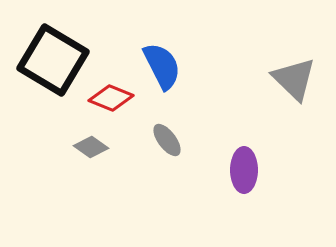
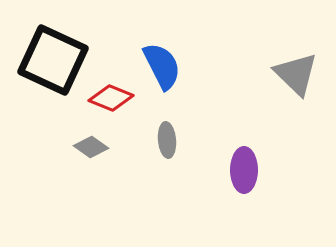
black square: rotated 6 degrees counterclockwise
gray triangle: moved 2 px right, 5 px up
gray ellipse: rotated 32 degrees clockwise
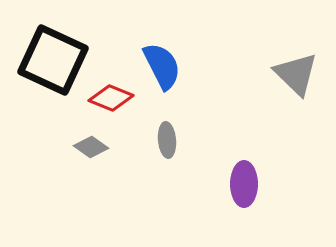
purple ellipse: moved 14 px down
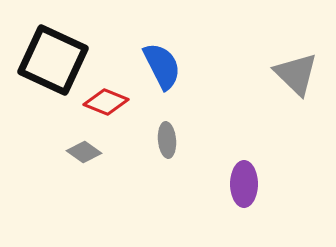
red diamond: moved 5 px left, 4 px down
gray diamond: moved 7 px left, 5 px down
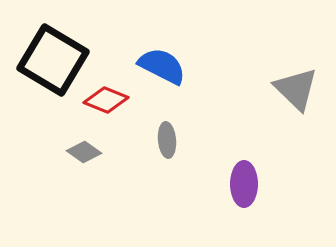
black square: rotated 6 degrees clockwise
blue semicircle: rotated 36 degrees counterclockwise
gray triangle: moved 15 px down
red diamond: moved 2 px up
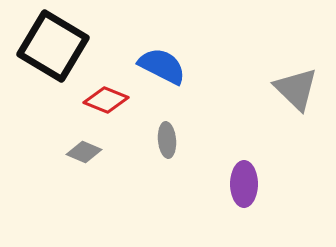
black square: moved 14 px up
gray diamond: rotated 12 degrees counterclockwise
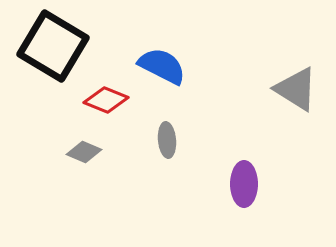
gray triangle: rotated 12 degrees counterclockwise
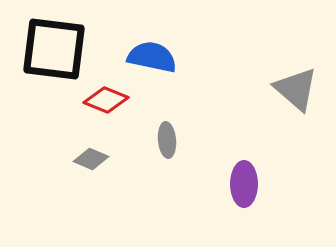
black square: moved 1 px right, 3 px down; rotated 24 degrees counterclockwise
blue semicircle: moved 10 px left, 9 px up; rotated 15 degrees counterclockwise
gray triangle: rotated 9 degrees clockwise
gray diamond: moved 7 px right, 7 px down
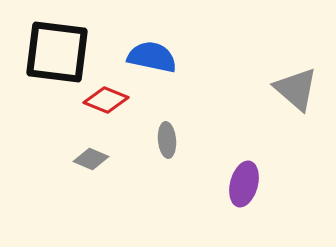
black square: moved 3 px right, 3 px down
purple ellipse: rotated 15 degrees clockwise
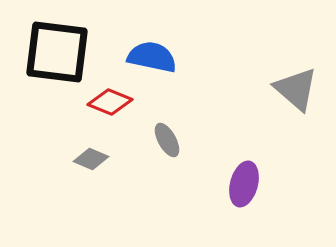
red diamond: moved 4 px right, 2 px down
gray ellipse: rotated 24 degrees counterclockwise
